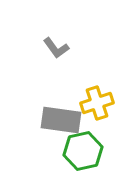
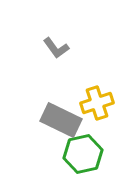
gray rectangle: rotated 18 degrees clockwise
green hexagon: moved 3 px down
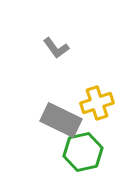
green hexagon: moved 2 px up
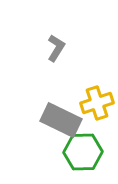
gray L-shape: rotated 112 degrees counterclockwise
green hexagon: rotated 12 degrees clockwise
